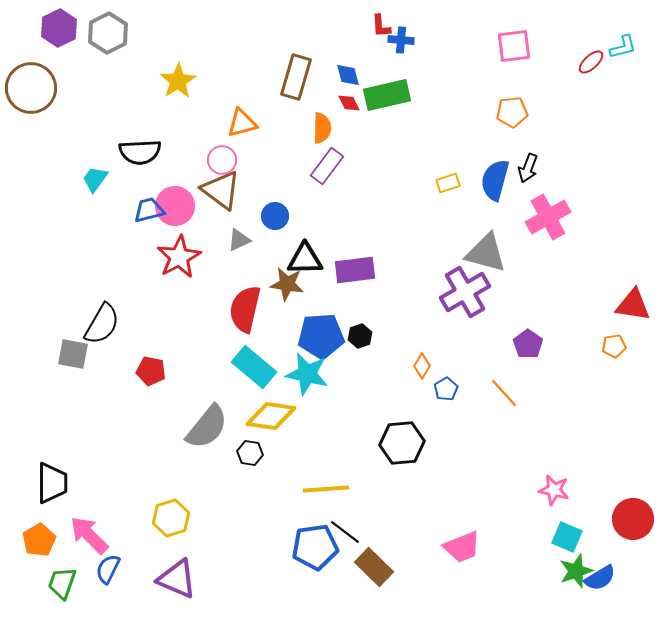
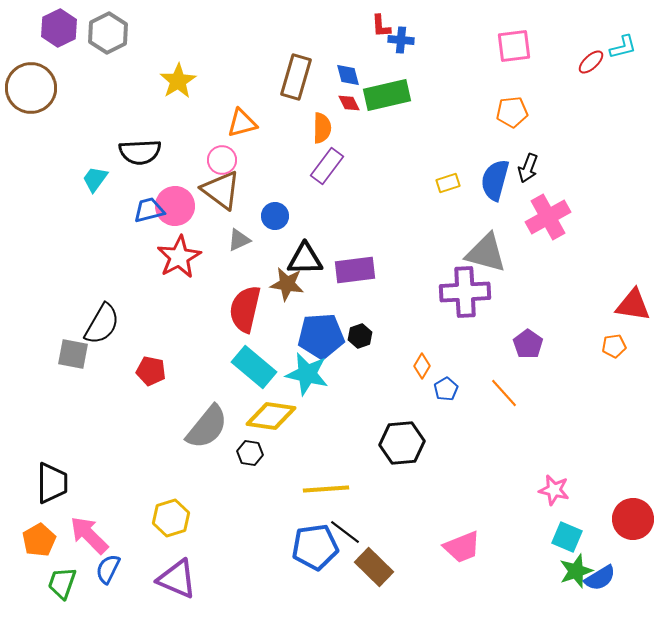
purple cross at (465, 292): rotated 27 degrees clockwise
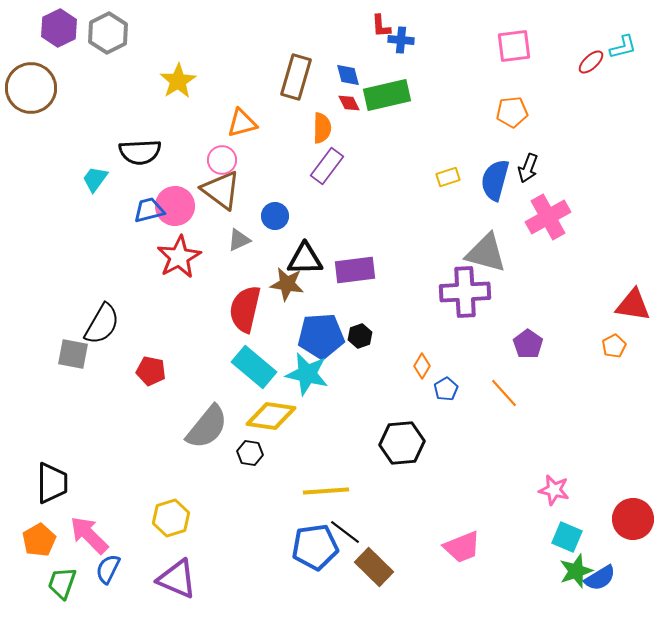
yellow rectangle at (448, 183): moved 6 px up
orange pentagon at (614, 346): rotated 20 degrees counterclockwise
yellow line at (326, 489): moved 2 px down
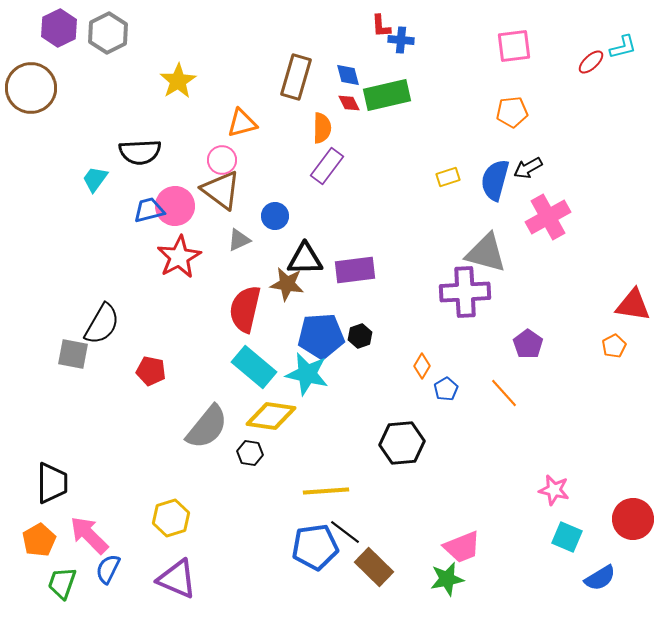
black arrow at (528, 168): rotated 40 degrees clockwise
green star at (576, 571): moved 129 px left, 8 px down; rotated 8 degrees clockwise
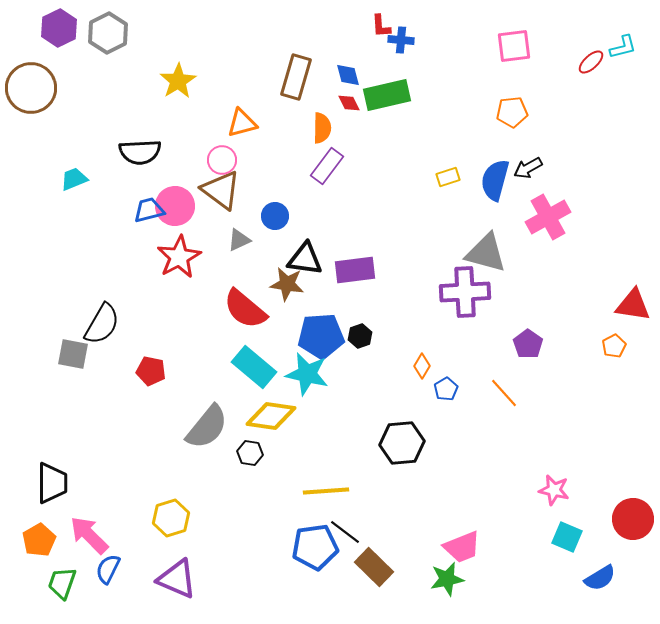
cyan trapezoid at (95, 179): moved 21 px left; rotated 32 degrees clockwise
black triangle at (305, 259): rotated 9 degrees clockwise
red semicircle at (245, 309): rotated 63 degrees counterclockwise
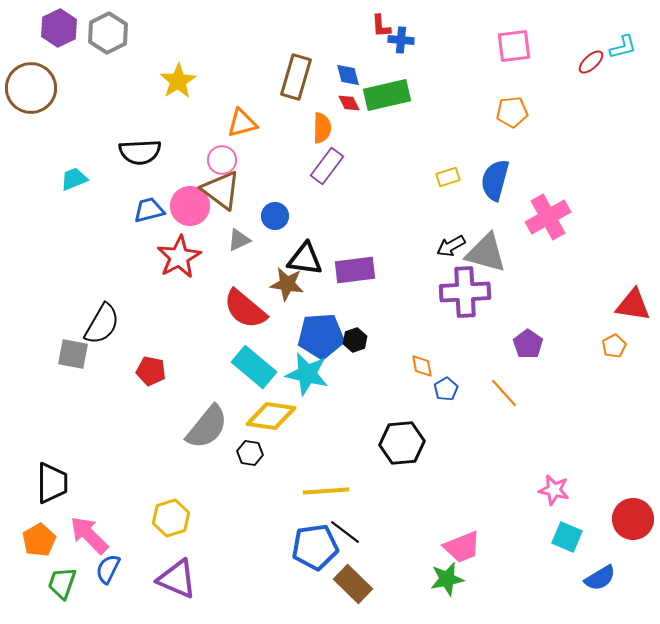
black arrow at (528, 168): moved 77 px left, 78 px down
pink circle at (175, 206): moved 15 px right
black hexagon at (360, 336): moved 5 px left, 4 px down
orange diamond at (422, 366): rotated 40 degrees counterclockwise
brown rectangle at (374, 567): moved 21 px left, 17 px down
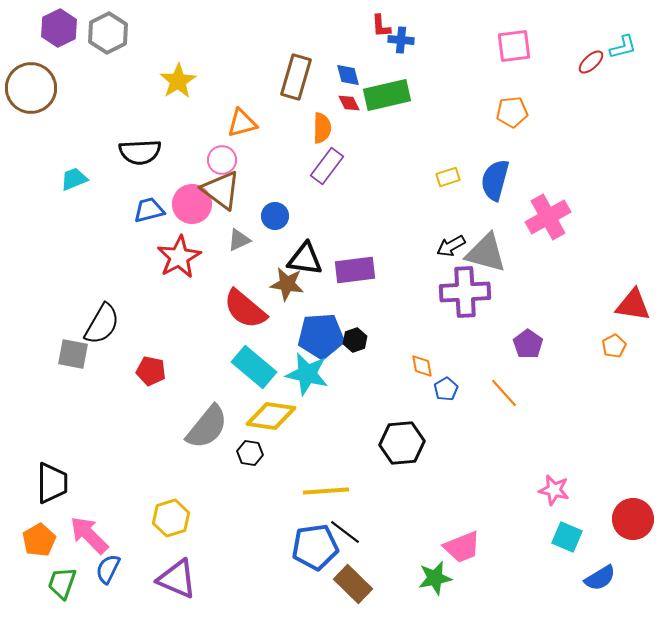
pink circle at (190, 206): moved 2 px right, 2 px up
green star at (447, 579): moved 12 px left, 1 px up
